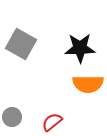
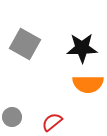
gray square: moved 4 px right
black star: moved 2 px right
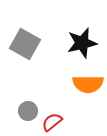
black star: moved 5 px up; rotated 12 degrees counterclockwise
gray circle: moved 16 px right, 6 px up
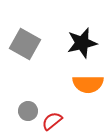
red semicircle: moved 1 px up
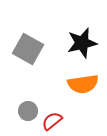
gray square: moved 3 px right, 5 px down
orange semicircle: moved 5 px left; rotated 8 degrees counterclockwise
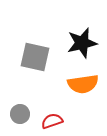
gray square: moved 7 px right, 8 px down; rotated 16 degrees counterclockwise
gray circle: moved 8 px left, 3 px down
red semicircle: rotated 20 degrees clockwise
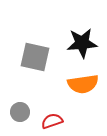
black star: rotated 8 degrees clockwise
gray circle: moved 2 px up
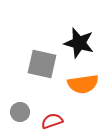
black star: moved 3 px left; rotated 20 degrees clockwise
gray square: moved 7 px right, 7 px down
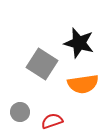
gray square: rotated 20 degrees clockwise
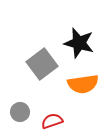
gray square: rotated 20 degrees clockwise
